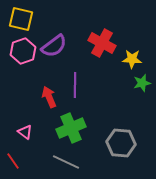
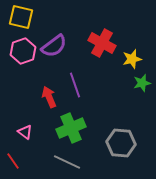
yellow square: moved 2 px up
yellow star: rotated 18 degrees counterclockwise
purple line: rotated 20 degrees counterclockwise
gray line: moved 1 px right
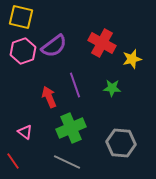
green star: moved 30 px left, 5 px down; rotated 18 degrees clockwise
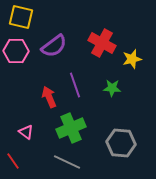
pink hexagon: moved 7 px left; rotated 20 degrees clockwise
pink triangle: moved 1 px right
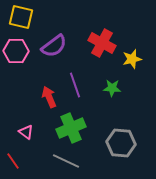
gray line: moved 1 px left, 1 px up
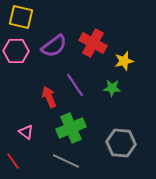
red cross: moved 9 px left
yellow star: moved 8 px left, 2 px down
purple line: rotated 15 degrees counterclockwise
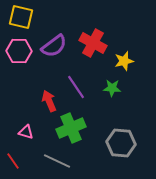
pink hexagon: moved 3 px right
purple line: moved 1 px right, 2 px down
red arrow: moved 4 px down
pink triangle: rotated 21 degrees counterclockwise
gray line: moved 9 px left
